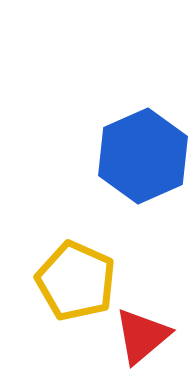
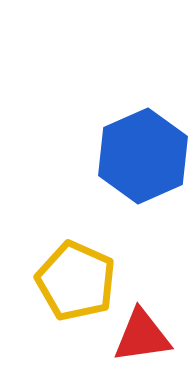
red triangle: rotated 32 degrees clockwise
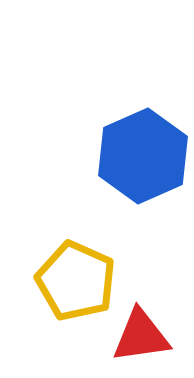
red triangle: moved 1 px left
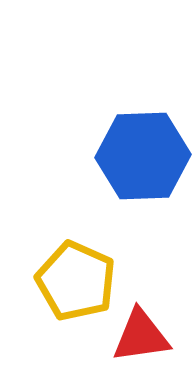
blue hexagon: rotated 22 degrees clockwise
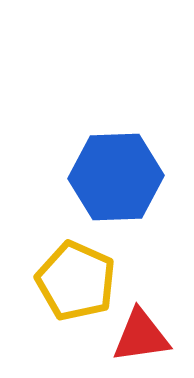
blue hexagon: moved 27 px left, 21 px down
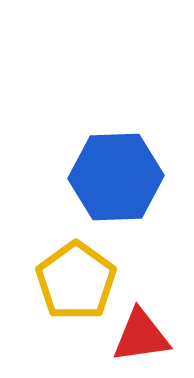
yellow pentagon: rotated 12 degrees clockwise
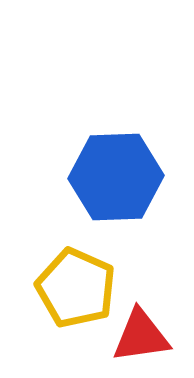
yellow pentagon: moved 7 px down; rotated 12 degrees counterclockwise
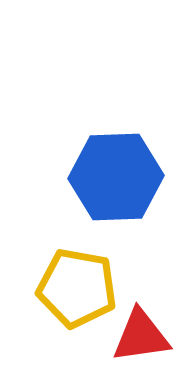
yellow pentagon: moved 1 px right; rotated 14 degrees counterclockwise
